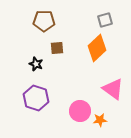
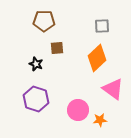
gray square: moved 3 px left, 6 px down; rotated 14 degrees clockwise
orange diamond: moved 10 px down
purple hexagon: moved 1 px down
pink circle: moved 2 px left, 1 px up
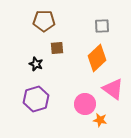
purple hexagon: rotated 25 degrees clockwise
pink circle: moved 7 px right, 6 px up
orange star: rotated 16 degrees clockwise
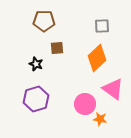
orange star: moved 1 px up
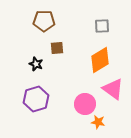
orange diamond: moved 3 px right, 2 px down; rotated 12 degrees clockwise
orange star: moved 2 px left, 3 px down
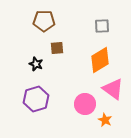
orange star: moved 7 px right, 2 px up; rotated 16 degrees clockwise
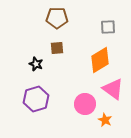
brown pentagon: moved 13 px right, 3 px up
gray square: moved 6 px right, 1 px down
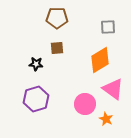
black star: rotated 16 degrees counterclockwise
orange star: moved 1 px right, 1 px up
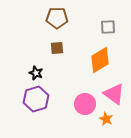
black star: moved 9 px down; rotated 16 degrees clockwise
pink triangle: moved 1 px right, 5 px down
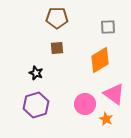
purple hexagon: moved 6 px down
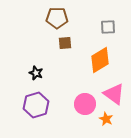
brown square: moved 8 px right, 5 px up
